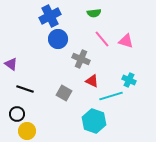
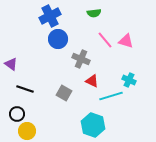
pink line: moved 3 px right, 1 px down
cyan hexagon: moved 1 px left, 4 px down
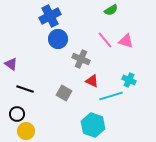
green semicircle: moved 17 px right, 3 px up; rotated 24 degrees counterclockwise
yellow circle: moved 1 px left
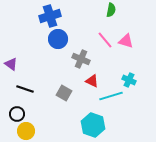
green semicircle: rotated 48 degrees counterclockwise
blue cross: rotated 10 degrees clockwise
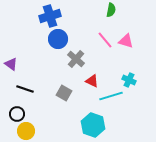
gray cross: moved 5 px left; rotated 18 degrees clockwise
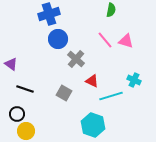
blue cross: moved 1 px left, 2 px up
cyan cross: moved 5 px right
